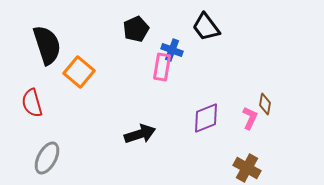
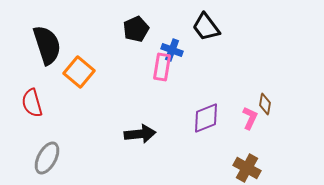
black arrow: rotated 12 degrees clockwise
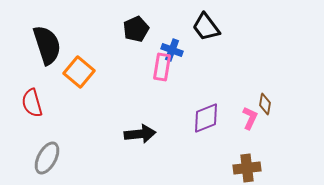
brown cross: rotated 36 degrees counterclockwise
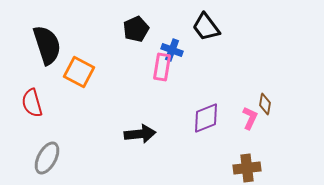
orange square: rotated 12 degrees counterclockwise
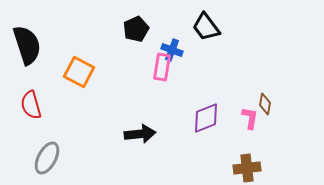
black semicircle: moved 20 px left
red semicircle: moved 1 px left, 2 px down
pink L-shape: rotated 15 degrees counterclockwise
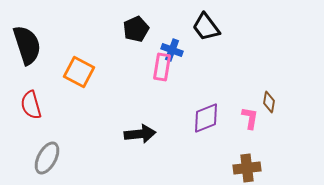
brown diamond: moved 4 px right, 2 px up
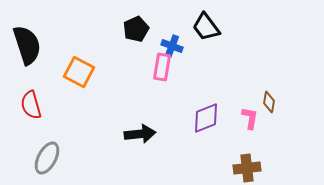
blue cross: moved 4 px up
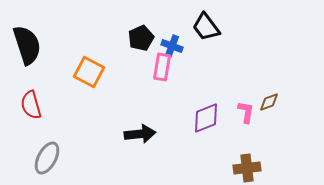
black pentagon: moved 5 px right, 9 px down
orange square: moved 10 px right
brown diamond: rotated 60 degrees clockwise
pink L-shape: moved 4 px left, 6 px up
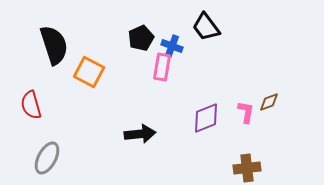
black semicircle: moved 27 px right
